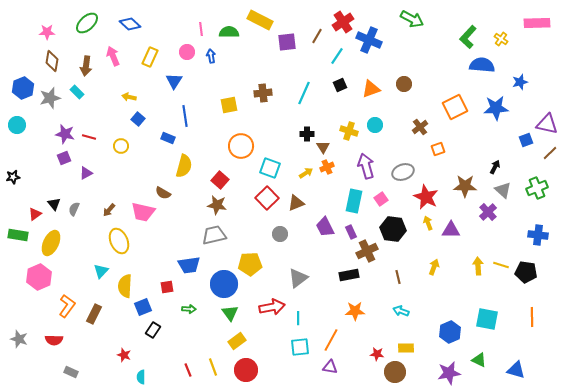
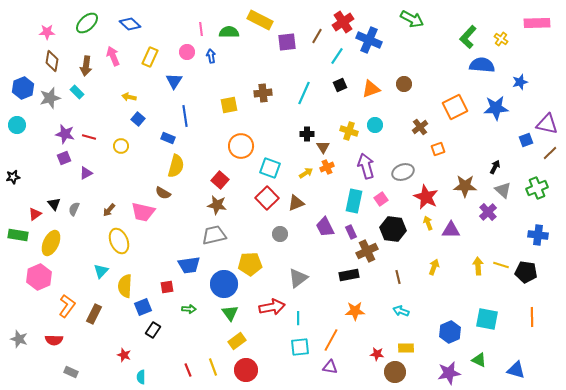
yellow semicircle at (184, 166): moved 8 px left
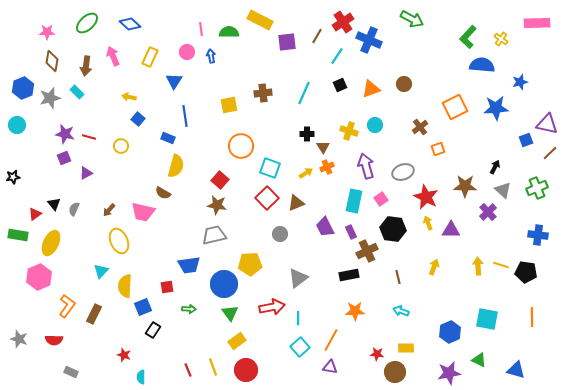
cyan square at (300, 347): rotated 36 degrees counterclockwise
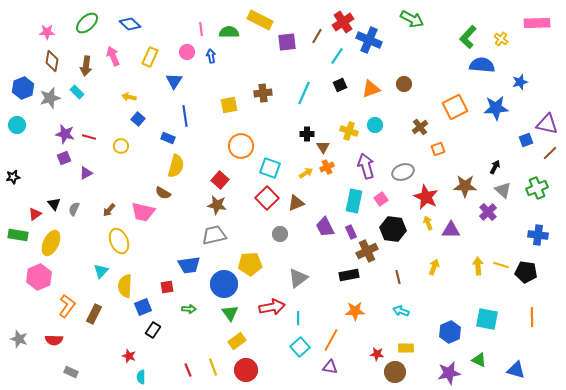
red star at (124, 355): moved 5 px right, 1 px down
